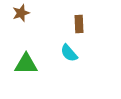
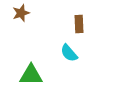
green triangle: moved 5 px right, 11 px down
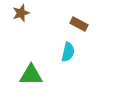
brown rectangle: rotated 60 degrees counterclockwise
cyan semicircle: moved 1 px left, 1 px up; rotated 126 degrees counterclockwise
